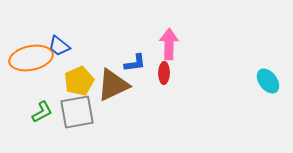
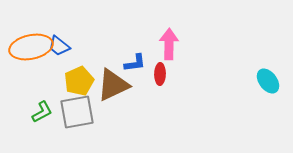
orange ellipse: moved 11 px up
red ellipse: moved 4 px left, 1 px down
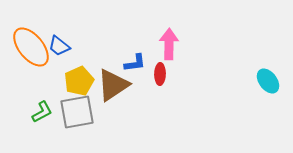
orange ellipse: rotated 63 degrees clockwise
brown triangle: rotated 9 degrees counterclockwise
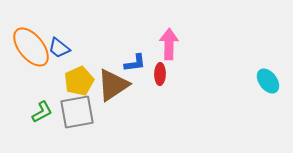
blue trapezoid: moved 2 px down
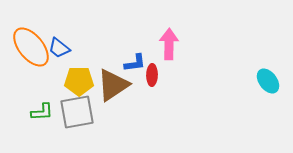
red ellipse: moved 8 px left, 1 px down
yellow pentagon: rotated 24 degrees clockwise
green L-shape: rotated 25 degrees clockwise
